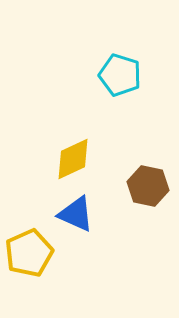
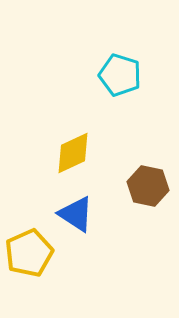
yellow diamond: moved 6 px up
blue triangle: rotated 9 degrees clockwise
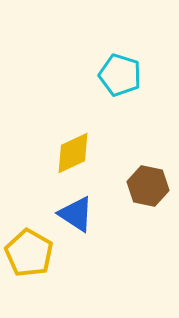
yellow pentagon: rotated 18 degrees counterclockwise
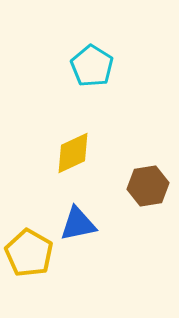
cyan pentagon: moved 28 px left, 9 px up; rotated 15 degrees clockwise
brown hexagon: rotated 21 degrees counterclockwise
blue triangle: moved 2 px right, 10 px down; rotated 45 degrees counterclockwise
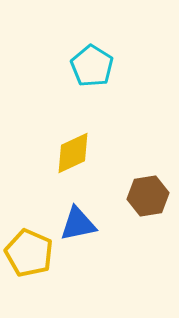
brown hexagon: moved 10 px down
yellow pentagon: rotated 6 degrees counterclockwise
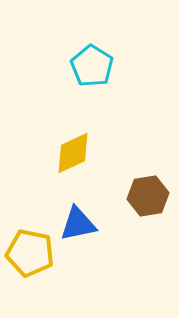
yellow pentagon: moved 1 px right; rotated 12 degrees counterclockwise
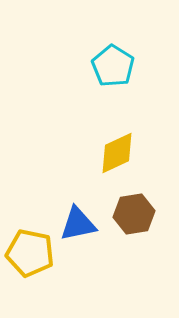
cyan pentagon: moved 21 px right
yellow diamond: moved 44 px right
brown hexagon: moved 14 px left, 18 px down
